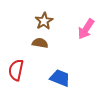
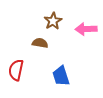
brown star: moved 9 px right
pink arrow: rotated 55 degrees clockwise
blue trapezoid: moved 1 px right, 2 px up; rotated 130 degrees counterclockwise
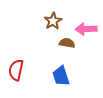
brown semicircle: moved 27 px right
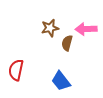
brown star: moved 3 px left, 7 px down; rotated 18 degrees clockwise
brown semicircle: rotated 84 degrees counterclockwise
blue trapezoid: moved 5 px down; rotated 20 degrees counterclockwise
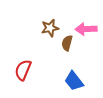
red semicircle: moved 7 px right; rotated 10 degrees clockwise
blue trapezoid: moved 13 px right
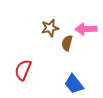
blue trapezoid: moved 3 px down
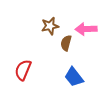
brown star: moved 2 px up
brown semicircle: moved 1 px left
blue trapezoid: moved 7 px up
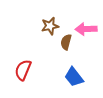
brown semicircle: moved 1 px up
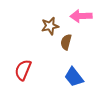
pink arrow: moved 5 px left, 13 px up
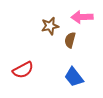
pink arrow: moved 1 px right, 1 px down
brown semicircle: moved 4 px right, 2 px up
red semicircle: rotated 140 degrees counterclockwise
